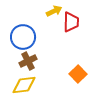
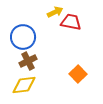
yellow arrow: moved 1 px right, 1 px down
red trapezoid: rotated 80 degrees counterclockwise
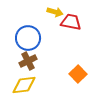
yellow arrow: rotated 42 degrees clockwise
blue circle: moved 5 px right, 1 px down
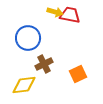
red trapezoid: moved 1 px left, 7 px up
brown cross: moved 16 px right, 3 px down
orange square: rotated 18 degrees clockwise
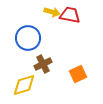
yellow arrow: moved 3 px left
brown cross: moved 1 px left
yellow diamond: rotated 10 degrees counterclockwise
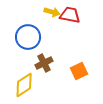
blue circle: moved 1 px up
brown cross: moved 1 px right, 1 px up
orange square: moved 1 px right, 3 px up
yellow diamond: rotated 15 degrees counterclockwise
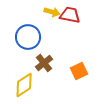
brown cross: rotated 12 degrees counterclockwise
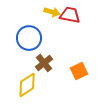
blue circle: moved 1 px right, 1 px down
yellow diamond: moved 3 px right
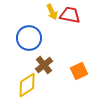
yellow arrow: rotated 49 degrees clockwise
brown cross: moved 2 px down
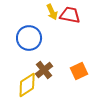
brown cross: moved 5 px down
